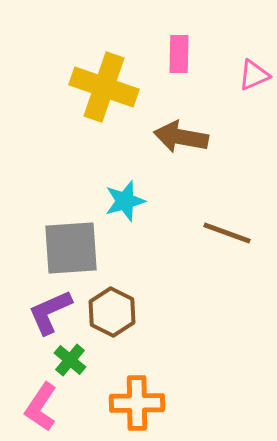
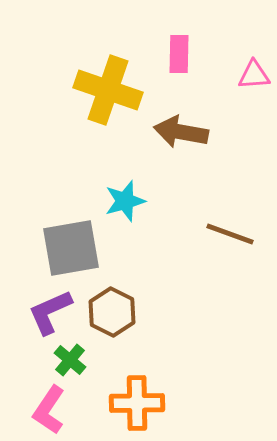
pink triangle: rotated 20 degrees clockwise
yellow cross: moved 4 px right, 3 px down
brown arrow: moved 5 px up
brown line: moved 3 px right, 1 px down
gray square: rotated 6 degrees counterclockwise
pink L-shape: moved 8 px right, 3 px down
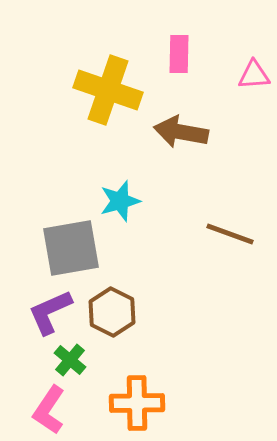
cyan star: moved 5 px left
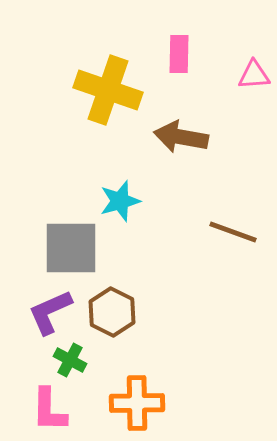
brown arrow: moved 5 px down
brown line: moved 3 px right, 2 px up
gray square: rotated 10 degrees clockwise
green cross: rotated 12 degrees counterclockwise
pink L-shape: rotated 33 degrees counterclockwise
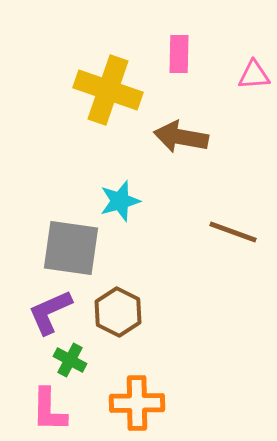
gray square: rotated 8 degrees clockwise
brown hexagon: moved 6 px right
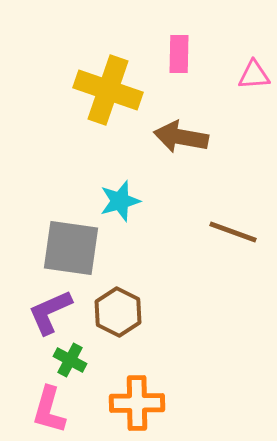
pink L-shape: rotated 15 degrees clockwise
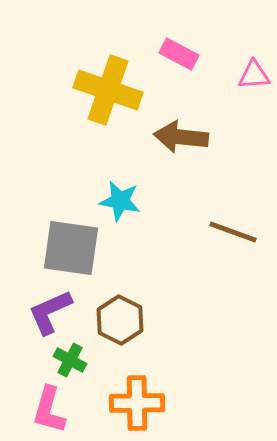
pink rectangle: rotated 63 degrees counterclockwise
brown arrow: rotated 4 degrees counterclockwise
cyan star: rotated 27 degrees clockwise
brown hexagon: moved 2 px right, 8 px down
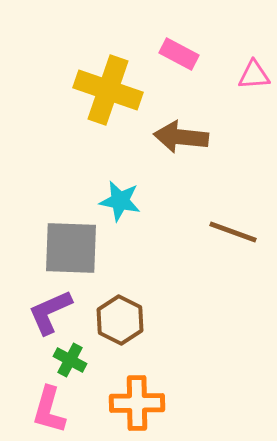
gray square: rotated 6 degrees counterclockwise
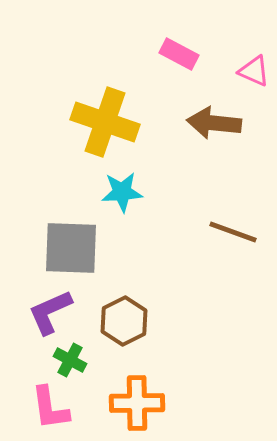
pink triangle: moved 4 px up; rotated 28 degrees clockwise
yellow cross: moved 3 px left, 32 px down
brown arrow: moved 33 px right, 14 px up
cyan star: moved 2 px right, 9 px up; rotated 15 degrees counterclockwise
brown hexagon: moved 4 px right, 1 px down; rotated 6 degrees clockwise
pink L-shape: moved 1 px right, 2 px up; rotated 24 degrees counterclockwise
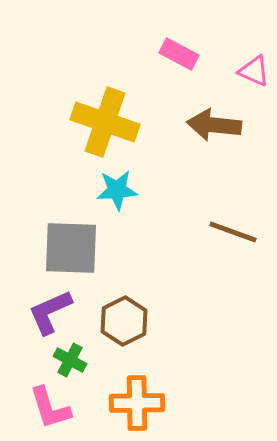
brown arrow: moved 2 px down
cyan star: moved 5 px left, 2 px up
pink L-shape: rotated 9 degrees counterclockwise
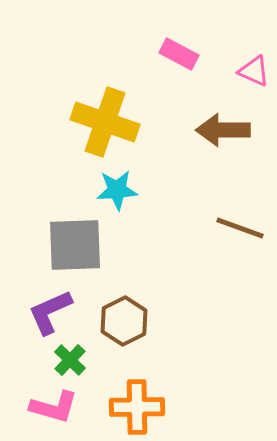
brown arrow: moved 9 px right, 5 px down; rotated 6 degrees counterclockwise
brown line: moved 7 px right, 4 px up
gray square: moved 4 px right, 3 px up; rotated 4 degrees counterclockwise
green cross: rotated 16 degrees clockwise
orange cross: moved 4 px down
pink L-shape: moved 4 px right, 1 px up; rotated 57 degrees counterclockwise
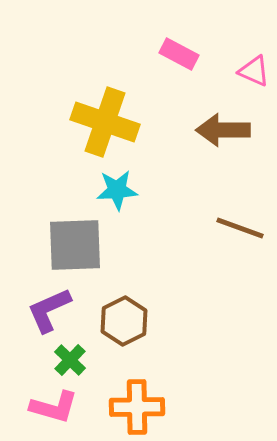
purple L-shape: moved 1 px left, 2 px up
